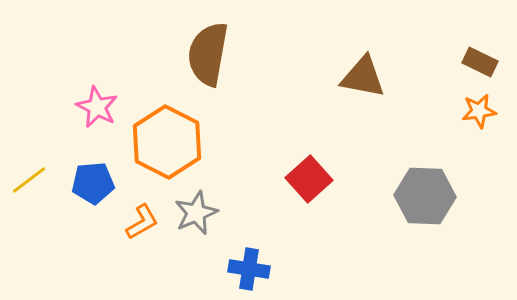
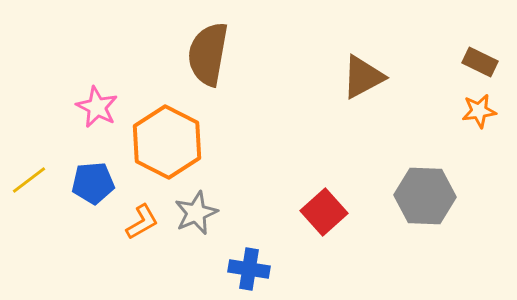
brown triangle: rotated 39 degrees counterclockwise
red square: moved 15 px right, 33 px down
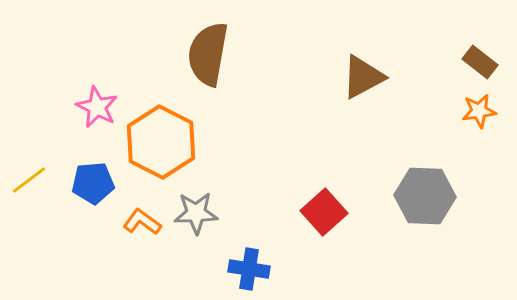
brown rectangle: rotated 12 degrees clockwise
orange hexagon: moved 6 px left
gray star: rotated 21 degrees clockwise
orange L-shape: rotated 114 degrees counterclockwise
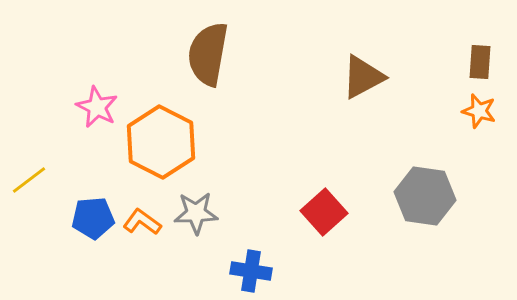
brown rectangle: rotated 56 degrees clockwise
orange star: rotated 24 degrees clockwise
blue pentagon: moved 35 px down
gray hexagon: rotated 6 degrees clockwise
blue cross: moved 2 px right, 2 px down
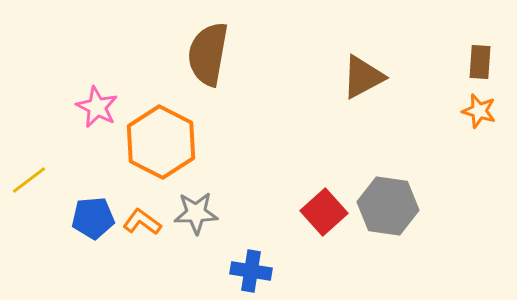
gray hexagon: moved 37 px left, 10 px down
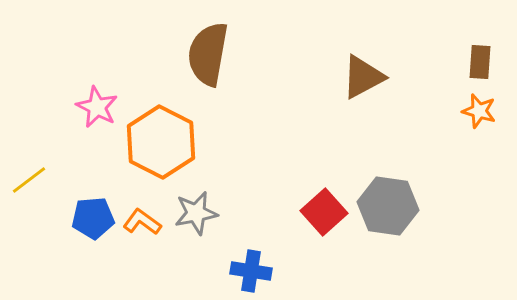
gray star: rotated 9 degrees counterclockwise
